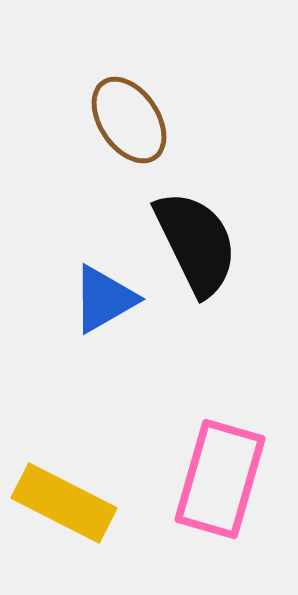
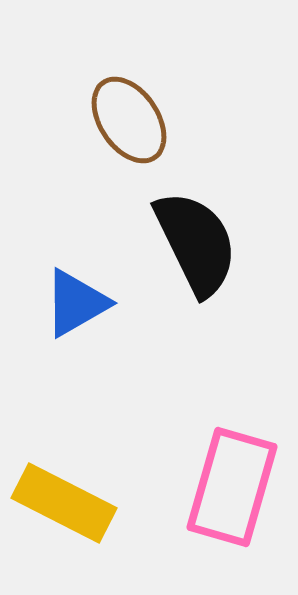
blue triangle: moved 28 px left, 4 px down
pink rectangle: moved 12 px right, 8 px down
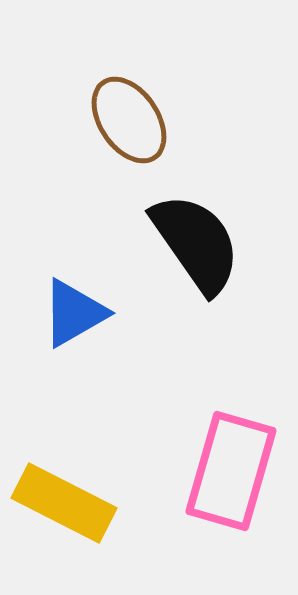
black semicircle: rotated 9 degrees counterclockwise
blue triangle: moved 2 px left, 10 px down
pink rectangle: moved 1 px left, 16 px up
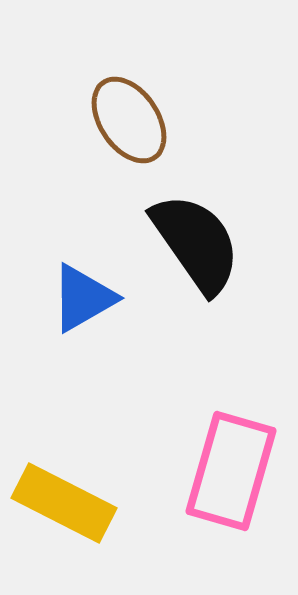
blue triangle: moved 9 px right, 15 px up
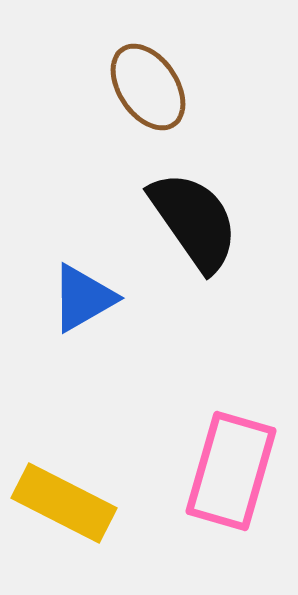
brown ellipse: moved 19 px right, 33 px up
black semicircle: moved 2 px left, 22 px up
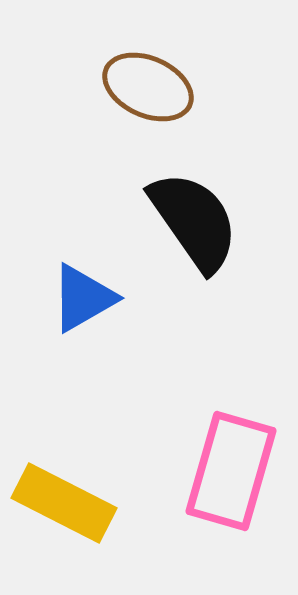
brown ellipse: rotated 32 degrees counterclockwise
